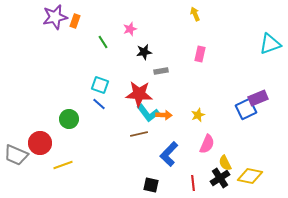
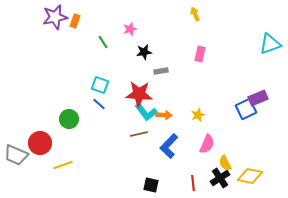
cyan L-shape: moved 2 px left, 1 px up
blue L-shape: moved 8 px up
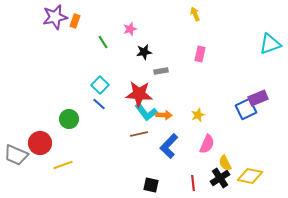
cyan square: rotated 24 degrees clockwise
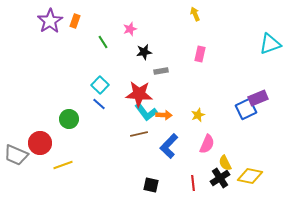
purple star: moved 5 px left, 4 px down; rotated 20 degrees counterclockwise
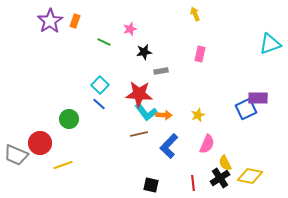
green line: moved 1 px right; rotated 32 degrees counterclockwise
purple rectangle: rotated 24 degrees clockwise
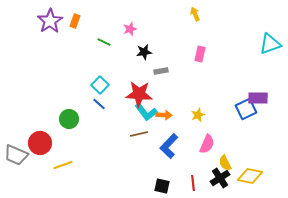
black square: moved 11 px right, 1 px down
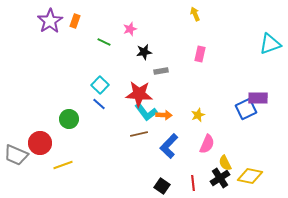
black square: rotated 21 degrees clockwise
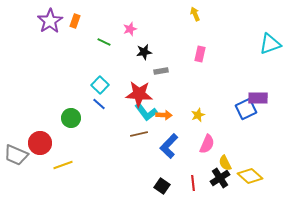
green circle: moved 2 px right, 1 px up
yellow diamond: rotated 30 degrees clockwise
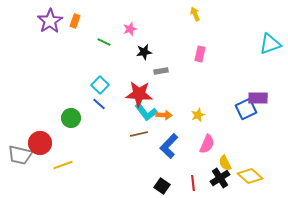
gray trapezoid: moved 4 px right; rotated 10 degrees counterclockwise
